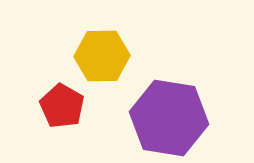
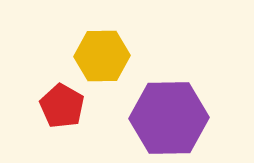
purple hexagon: rotated 10 degrees counterclockwise
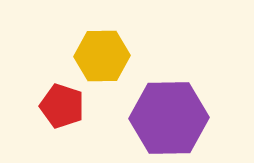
red pentagon: rotated 12 degrees counterclockwise
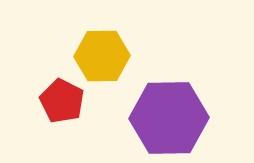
red pentagon: moved 5 px up; rotated 9 degrees clockwise
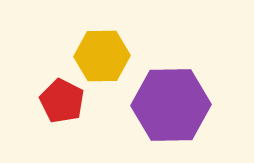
purple hexagon: moved 2 px right, 13 px up
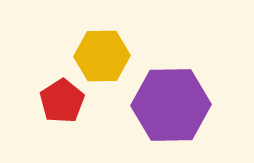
red pentagon: rotated 12 degrees clockwise
